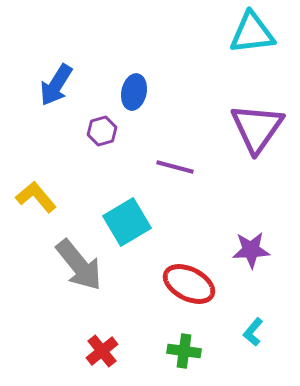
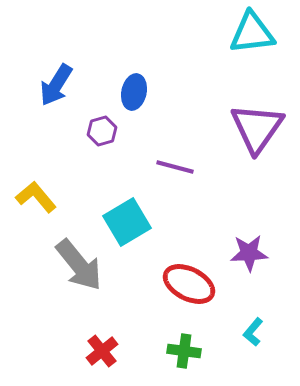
purple star: moved 2 px left, 3 px down
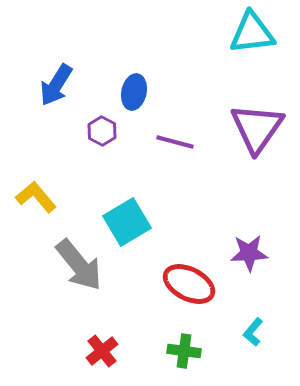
purple hexagon: rotated 16 degrees counterclockwise
purple line: moved 25 px up
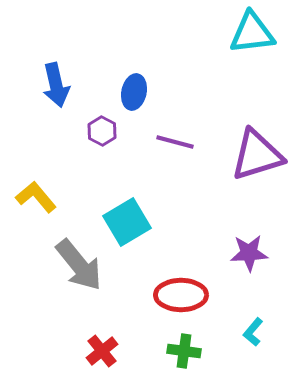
blue arrow: rotated 45 degrees counterclockwise
purple triangle: moved 27 px down; rotated 38 degrees clockwise
red ellipse: moved 8 px left, 11 px down; rotated 27 degrees counterclockwise
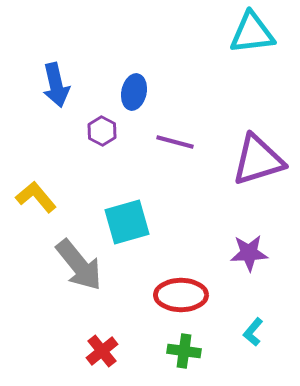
purple triangle: moved 1 px right, 5 px down
cyan square: rotated 15 degrees clockwise
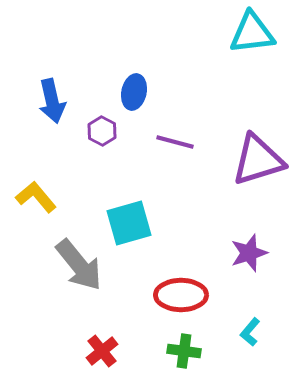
blue arrow: moved 4 px left, 16 px down
cyan square: moved 2 px right, 1 px down
purple star: rotated 15 degrees counterclockwise
cyan L-shape: moved 3 px left
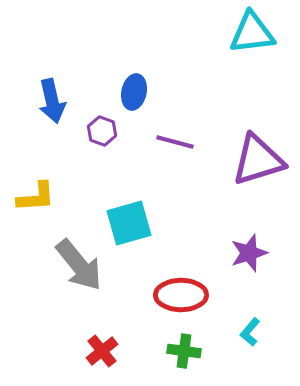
purple hexagon: rotated 8 degrees counterclockwise
yellow L-shape: rotated 126 degrees clockwise
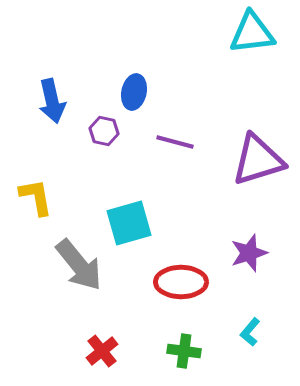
purple hexagon: moved 2 px right; rotated 8 degrees counterclockwise
yellow L-shape: rotated 96 degrees counterclockwise
red ellipse: moved 13 px up
